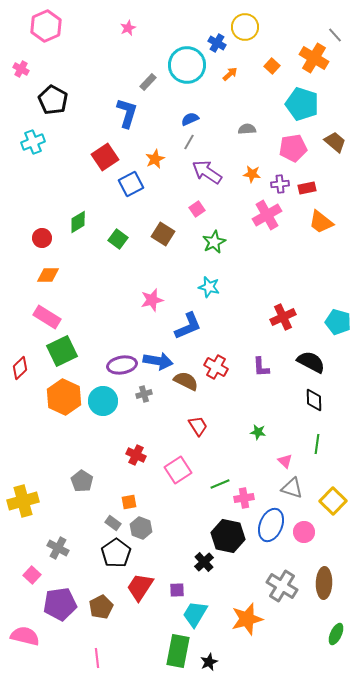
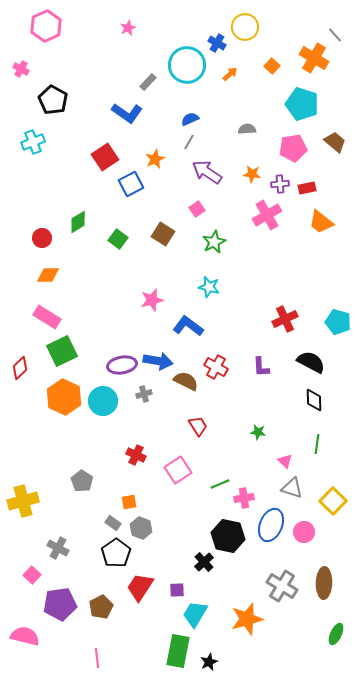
blue L-shape at (127, 113): rotated 108 degrees clockwise
red cross at (283, 317): moved 2 px right, 2 px down
blue L-shape at (188, 326): rotated 120 degrees counterclockwise
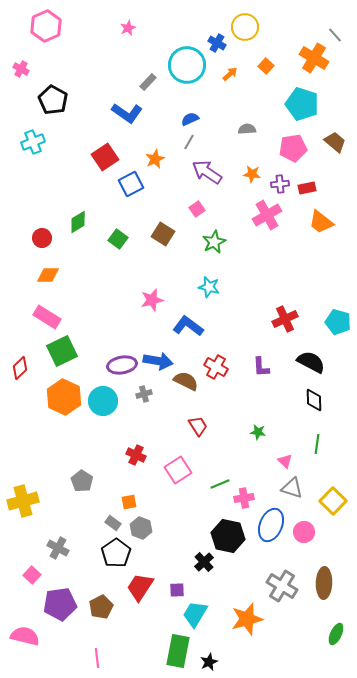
orange square at (272, 66): moved 6 px left
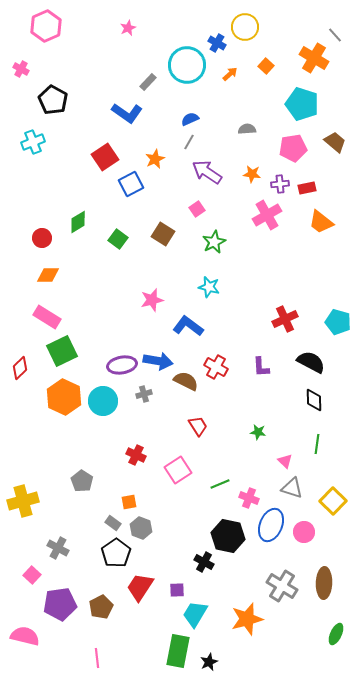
pink cross at (244, 498): moved 5 px right; rotated 30 degrees clockwise
black cross at (204, 562): rotated 18 degrees counterclockwise
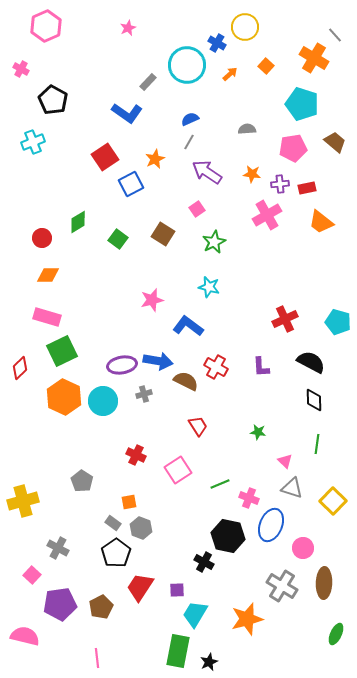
pink rectangle at (47, 317): rotated 16 degrees counterclockwise
pink circle at (304, 532): moved 1 px left, 16 px down
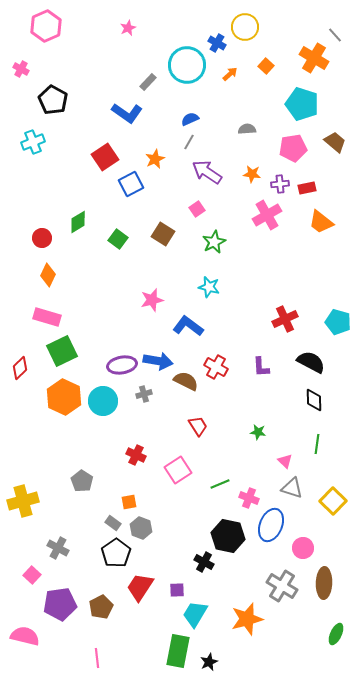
orange diamond at (48, 275): rotated 65 degrees counterclockwise
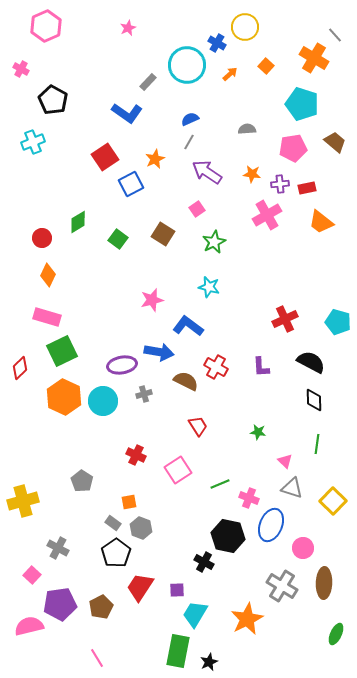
blue arrow at (158, 361): moved 1 px right, 9 px up
orange star at (247, 619): rotated 12 degrees counterclockwise
pink semicircle at (25, 636): moved 4 px right, 10 px up; rotated 28 degrees counterclockwise
pink line at (97, 658): rotated 24 degrees counterclockwise
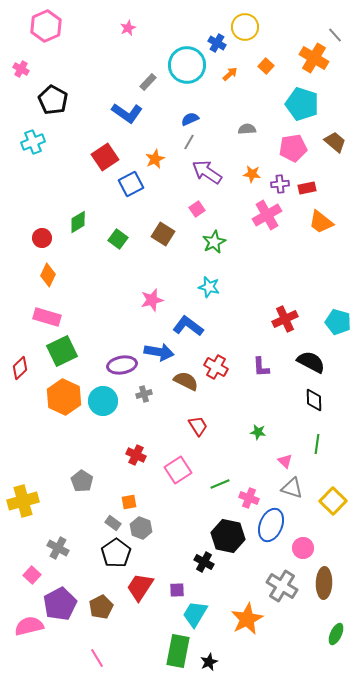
purple pentagon at (60, 604): rotated 20 degrees counterclockwise
